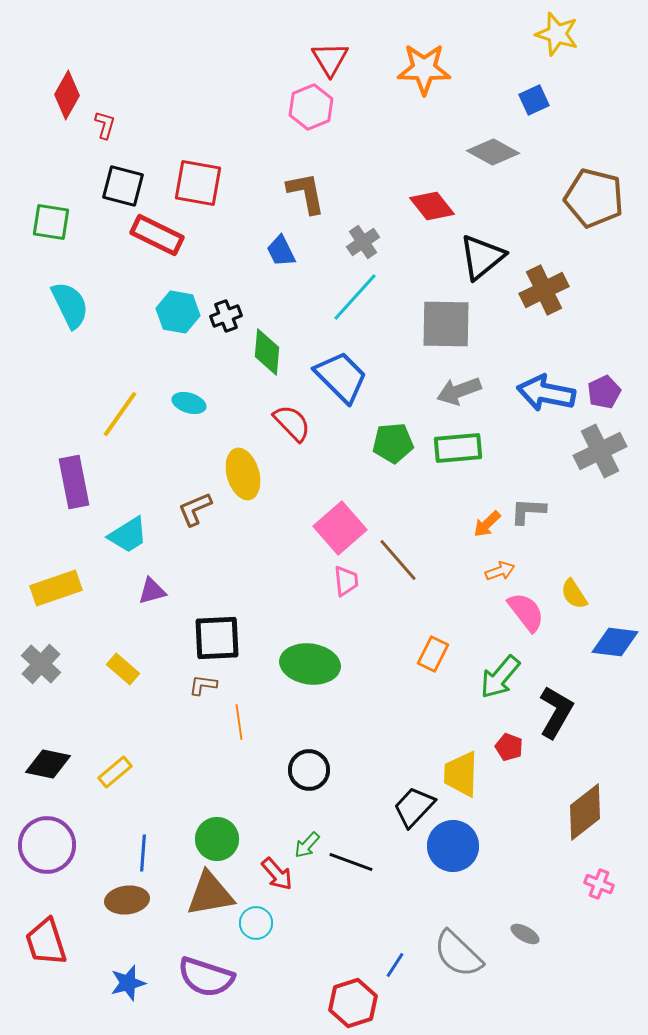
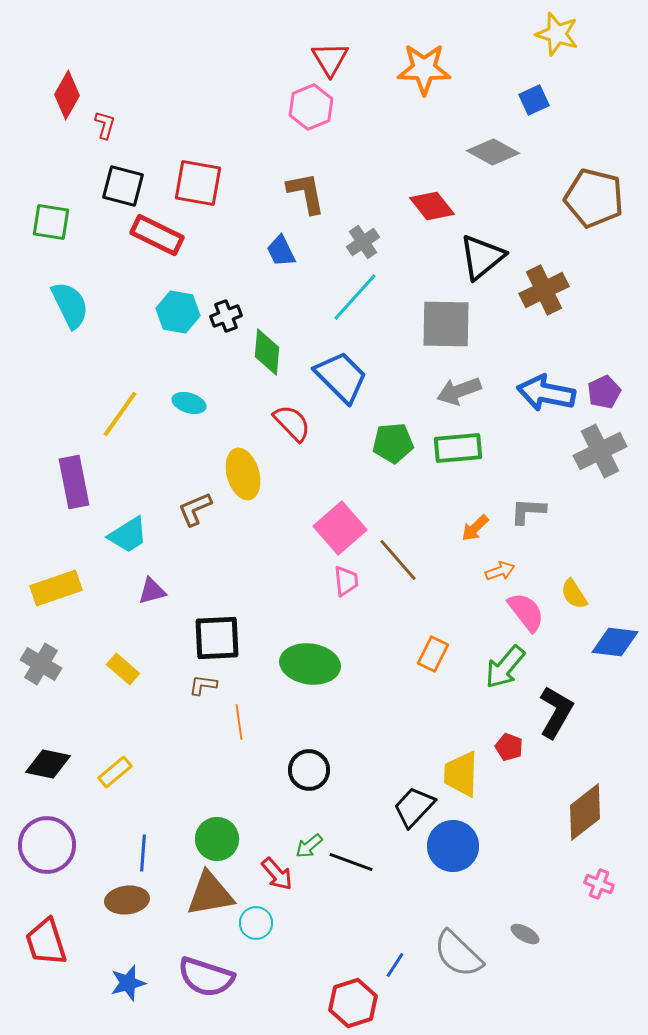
orange arrow at (487, 524): moved 12 px left, 4 px down
gray cross at (41, 664): rotated 12 degrees counterclockwise
green arrow at (500, 677): moved 5 px right, 10 px up
green arrow at (307, 845): moved 2 px right, 1 px down; rotated 8 degrees clockwise
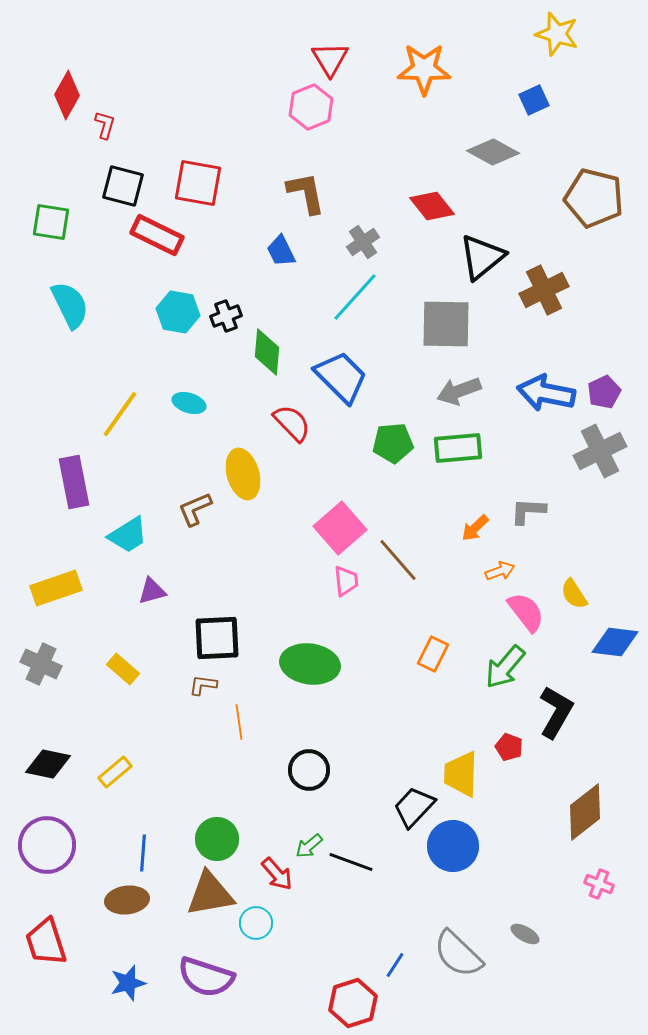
gray cross at (41, 664): rotated 6 degrees counterclockwise
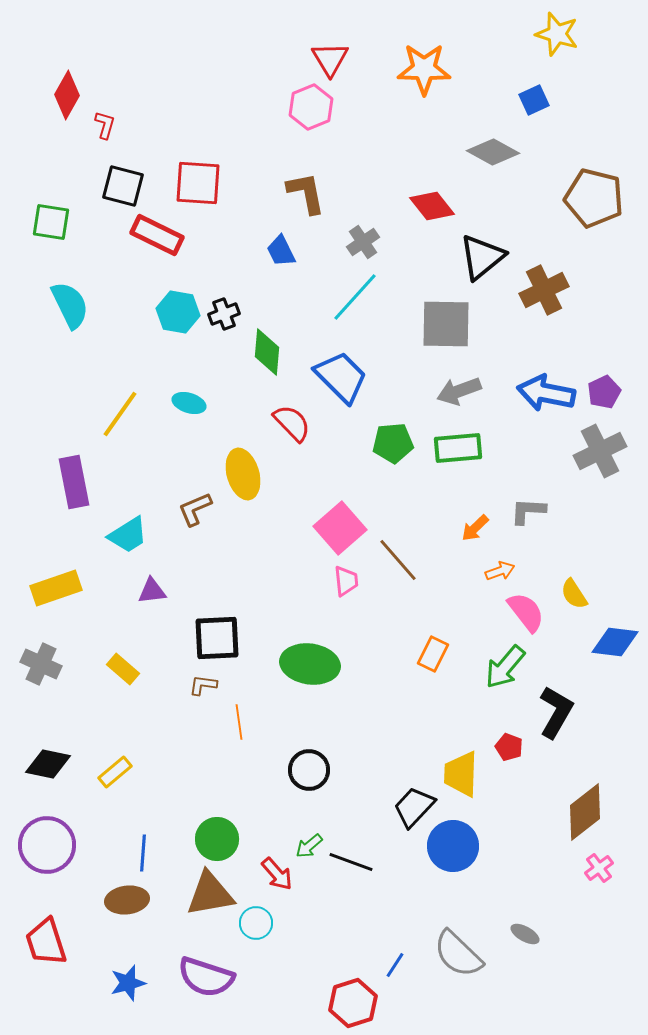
red square at (198, 183): rotated 6 degrees counterclockwise
black cross at (226, 316): moved 2 px left, 2 px up
purple triangle at (152, 591): rotated 8 degrees clockwise
pink cross at (599, 884): moved 16 px up; rotated 32 degrees clockwise
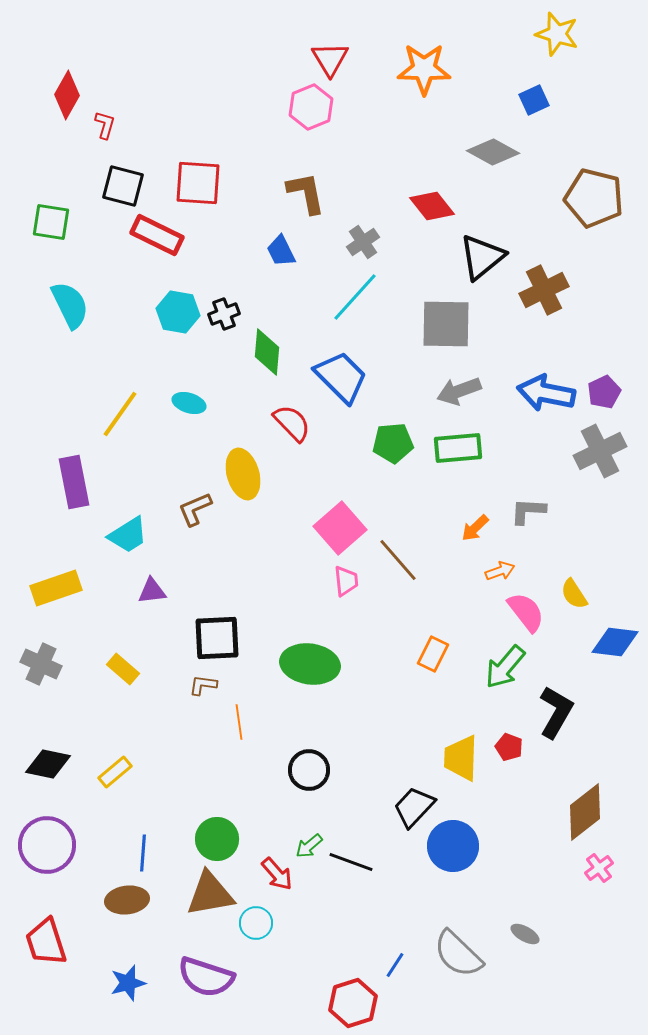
yellow trapezoid at (461, 774): moved 16 px up
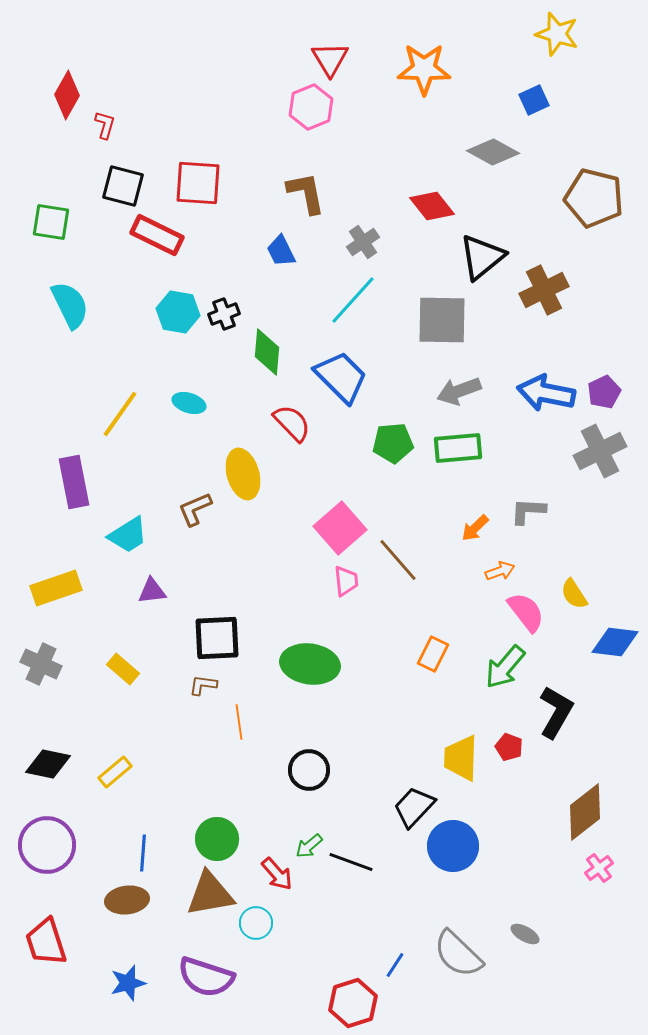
cyan line at (355, 297): moved 2 px left, 3 px down
gray square at (446, 324): moved 4 px left, 4 px up
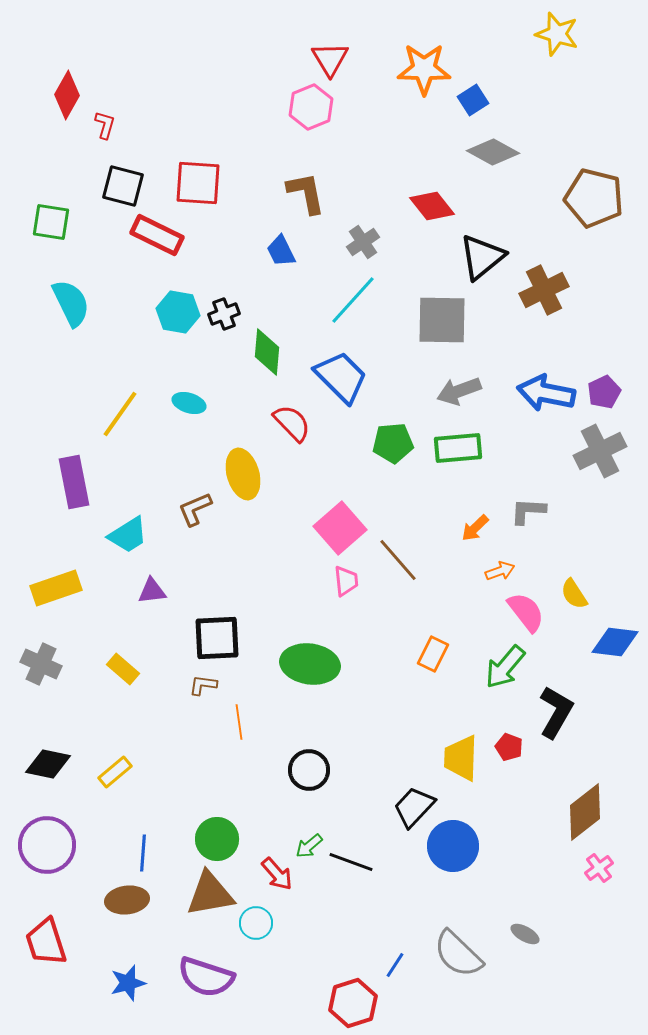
blue square at (534, 100): moved 61 px left; rotated 8 degrees counterclockwise
cyan semicircle at (70, 305): moved 1 px right, 2 px up
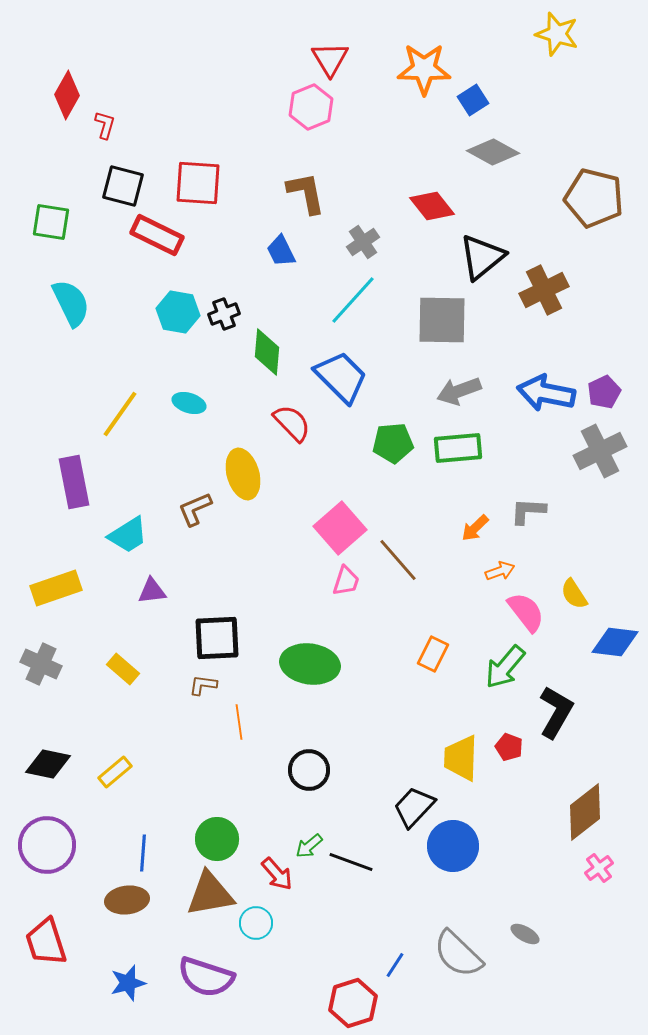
pink trapezoid at (346, 581): rotated 24 degrees clockwise
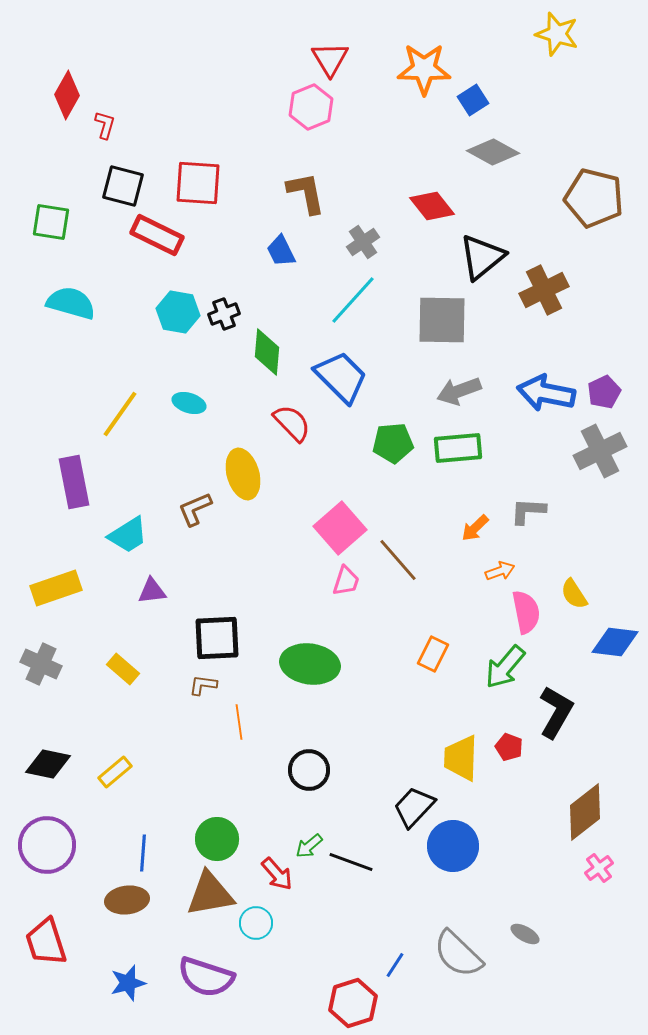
cyan semicircle at (71, 303): rotated 48 degrees counterclockwise
pink semicircle at (526, 612): rotated 27 degrees clockwise
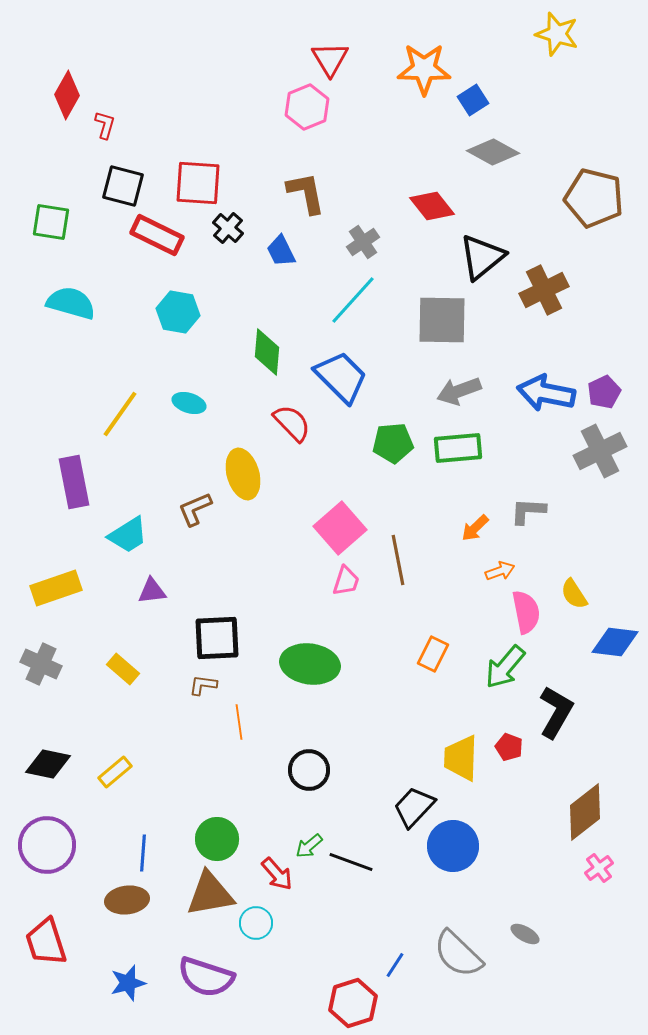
pink hexagon at (311, 107): moved 4 px left
black cross at (224, 314): moved 4 px right, 86 px up; rotated 28 degrees counterclockwise
brown line at (398, 560): rotated 30 degrees clockwise
